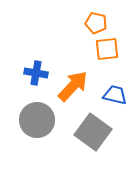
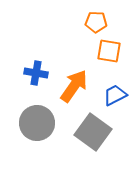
orange pentagon: moved 1 px up; rotated 10 degrees counterclockwise
orange square: moved 2 px right, 2 px down; rotated 15 degrees clockwise
orange arrow: moved 1 px right; rotated 8 degrees counterclockwise
blue trapezoid: rotated 40 degrees counterclockwise
gray circle: moved 3 px down
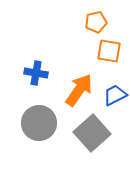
orange pentagon: rotated 15 degrees counterclockwise
orange arrow: moved 5 px right, 4 px down
gray circle: moved 2 px right
gray square: moved 1 px left, 1 px down; rotated 12 degrees clockwise
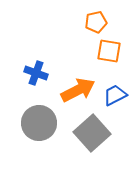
blue cross: rotated 10 degrees clockwise
orange arrow: moved 1 px left; rotated 28 degrees clockwise
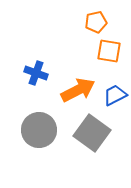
gray circle: moved 7 px down
gray square: rotated 12 degrees counterclockwise
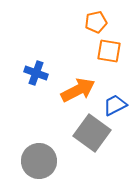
blue trapezoid: moved 10 px down
gray circle: moved 31 px down
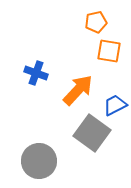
orange arrow: rotated 20 degrees counterclockwise
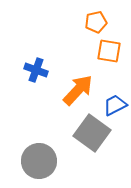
blue cross: moved 3 px up
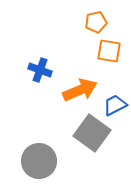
blue cross: moved 4 px right
orange arrow: moved 2 px right; rotated 24 degrees clockwise
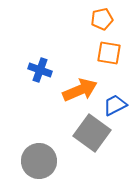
orange pentagon: moved 6 px right, 3 px up
orange square: moved 2 px down
